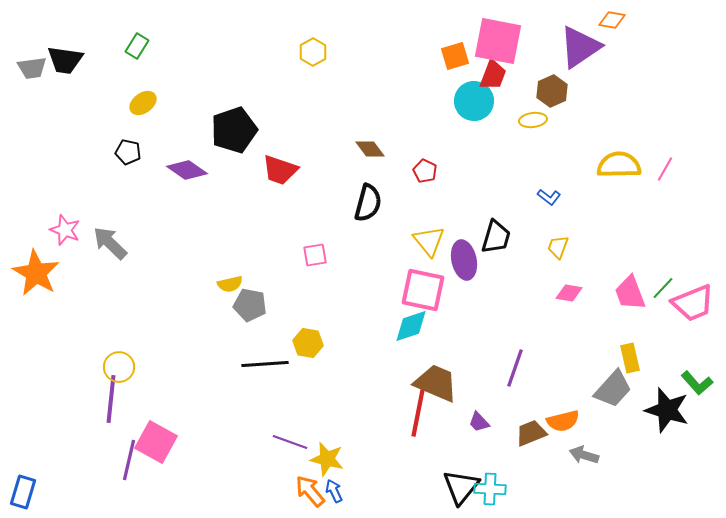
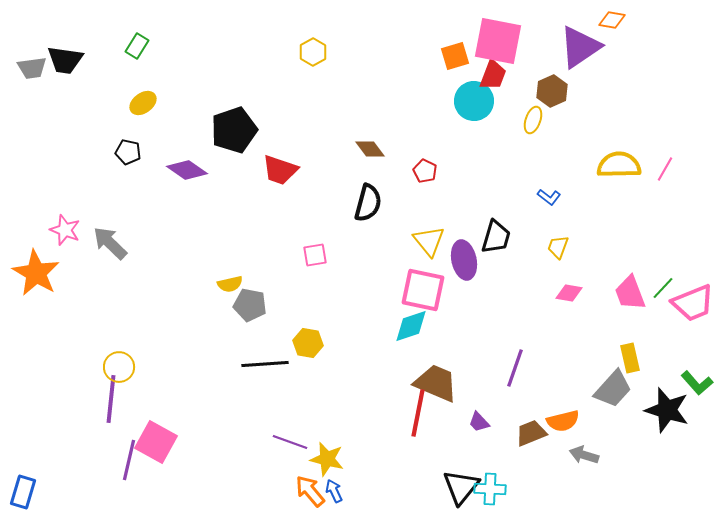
yellow ellipse at (533, 120): rotated 64 degrees counterclockwise
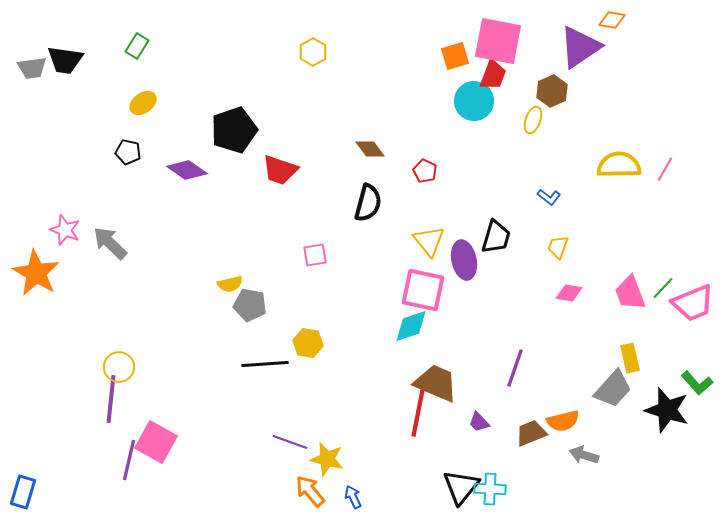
blue arrow at (334, 491): moved 19 px right, 6 px down
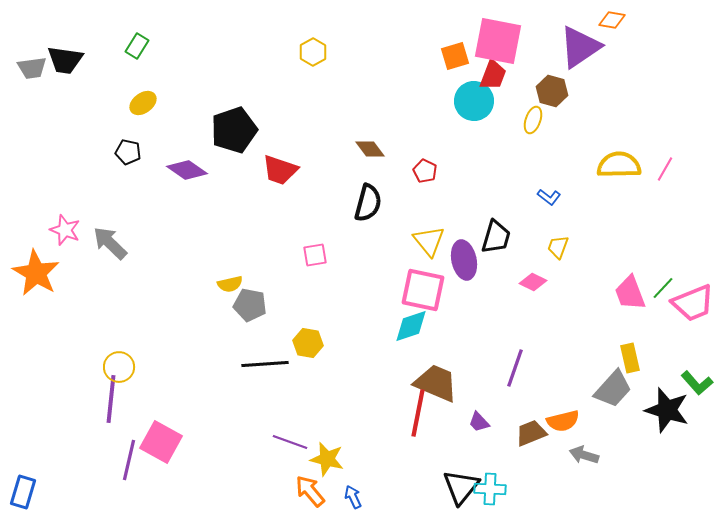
brown hexagon at (552, 91): rotated 20 degrees counterclockwise
pink diamond at (569, 293): moved 36 px left, 11 px up; rotated 16 degrees clockwise
pink square at (156, 442): moved 5 px right
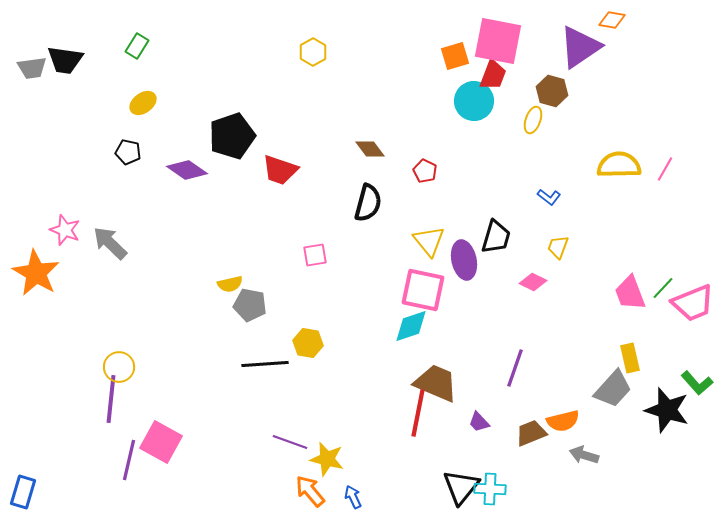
black pentagon at (234, 130): moved 2 px left, 6 px down
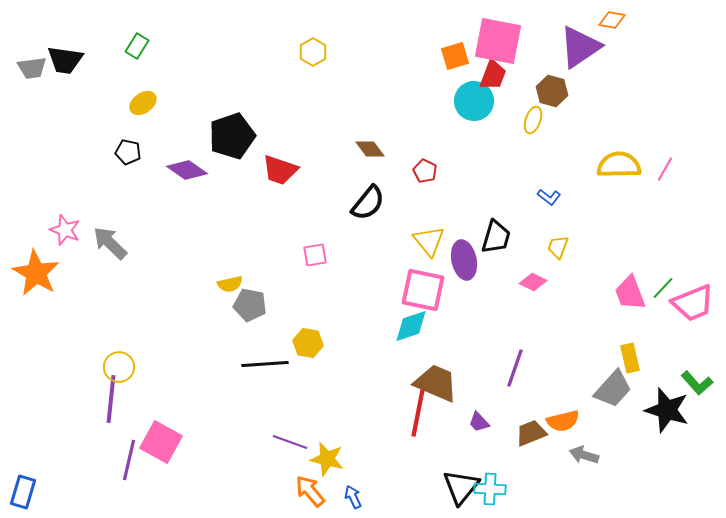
black semicircle at (368, 203): rotated 24 degrees clockwise
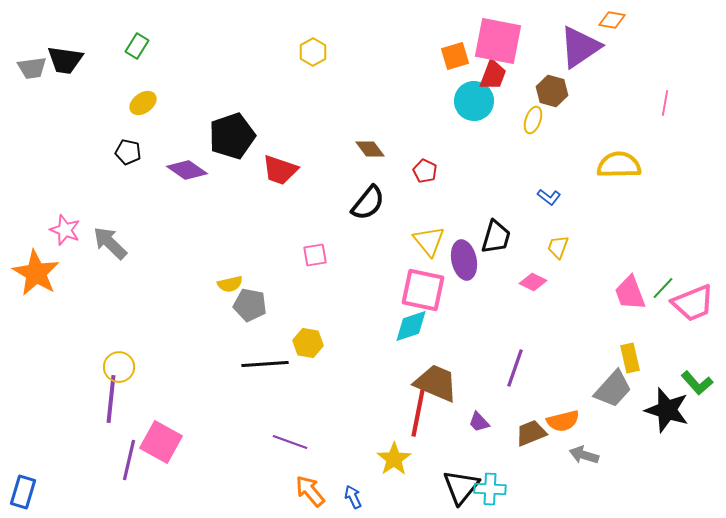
pink line at (665, 169): moved 66 px up; rotated 20 degrees counterclockwise
yellow star at (327, 459): moved 67 px right; rotated 24 degrees clockwise
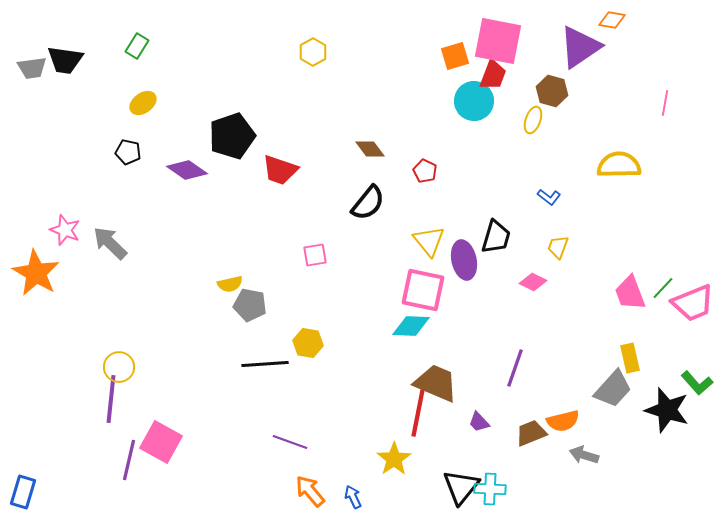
cyan diamond at (411, 326): rotated 21 degrees clockwise
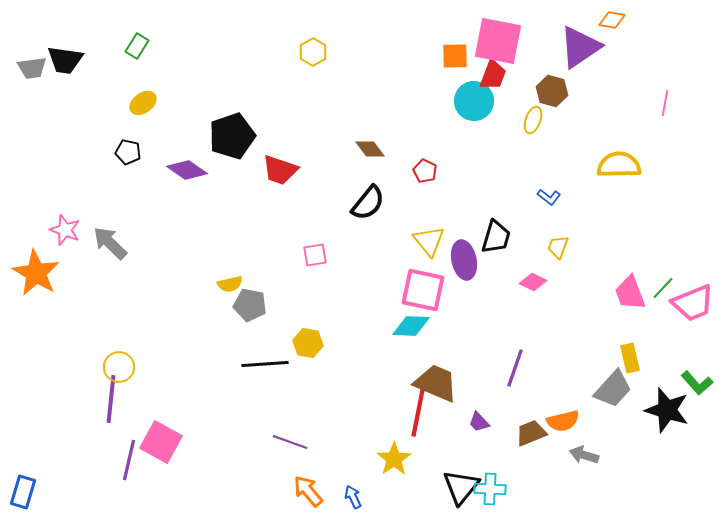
orange square at (455, 56): rotated 16 degrees clockwise
orange arrow at (310, 491): moved 2 px left
